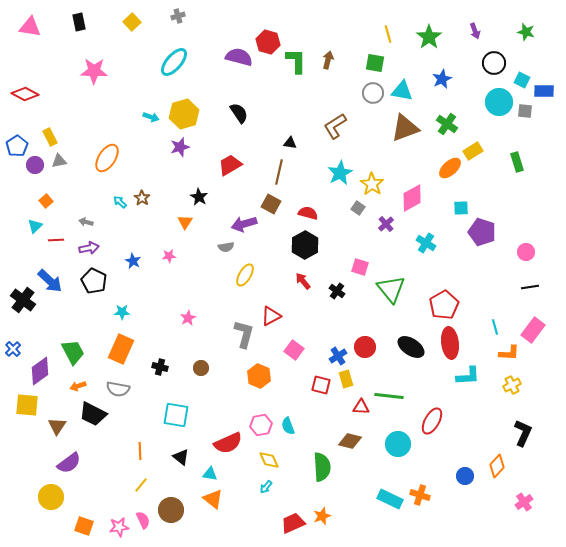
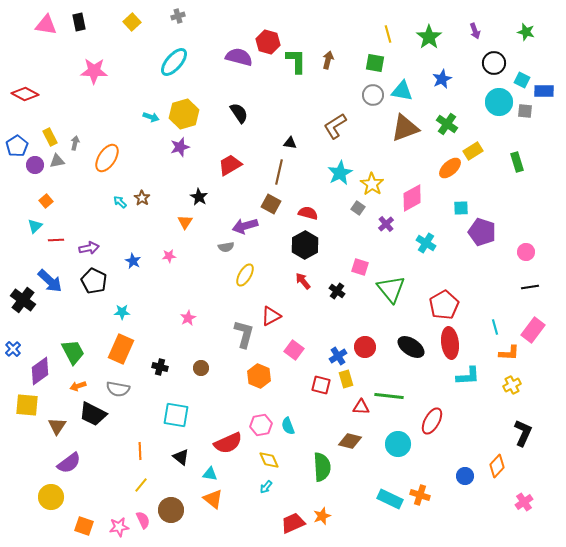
pink triangle at (30, 27): moved 16 px right, 2 px up
gray circle at (373, 93): moved 2 px down
gray triangle at (59, 161): moved 2 px left
gray arrow at (86, 222): moved 11 px left, 79 px up; rotated 88 degrees clockwise
purple arrow at (244, 224): moved 1 px right, 2 px down
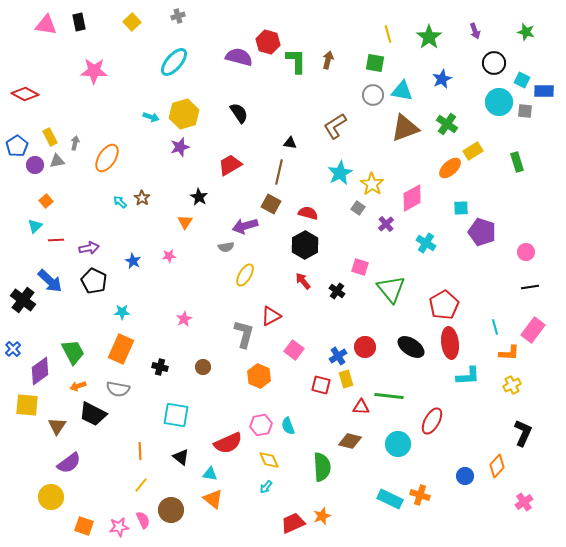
pink star at (188, 318): moved 4 px left, 1 px down
brown circle at (201, 368): moved 2 px right, 1 px up
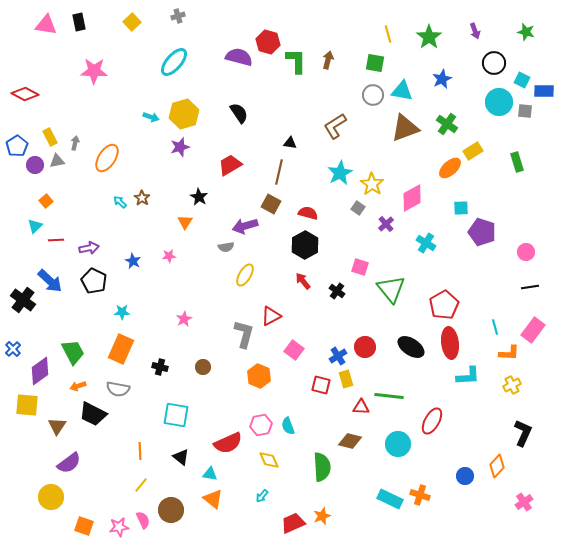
cyan arrow at (266, 487): moved 4 px left, 9 px down
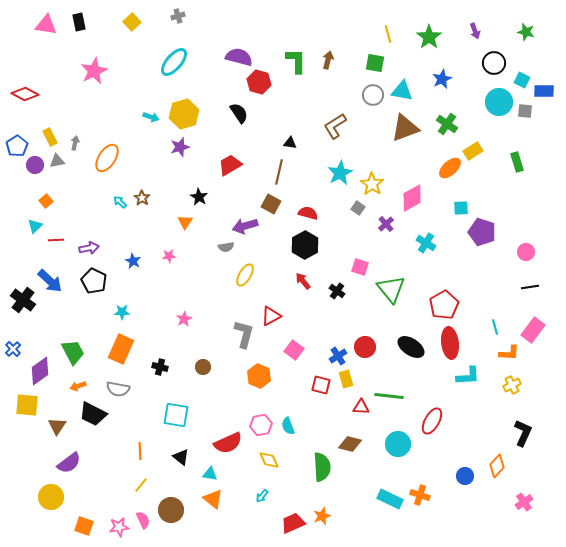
red hexagon at (268, 42): moved 9 px left, 40 px down
pink star at (94, 71): rotated 28 degrees counterclockwise
brown diamond at (350, 441): moved 3 px down
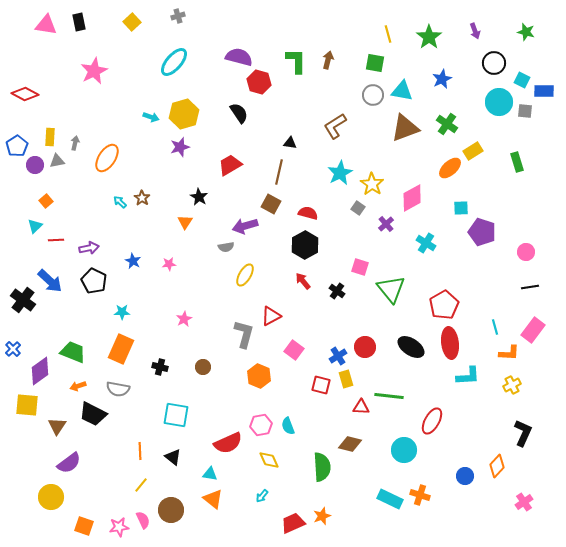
yellow rectangle at (50, 137): rotated 30 degrees clockwise
pink star at (169, 256): moved 8 px down
green trapezoid at (73, 352): rotated 40 degrees counterclockwise
cyan circle at (398, 444): moved 6 px right, 6 px down
black triangle at (181, 457): moved 8 px left
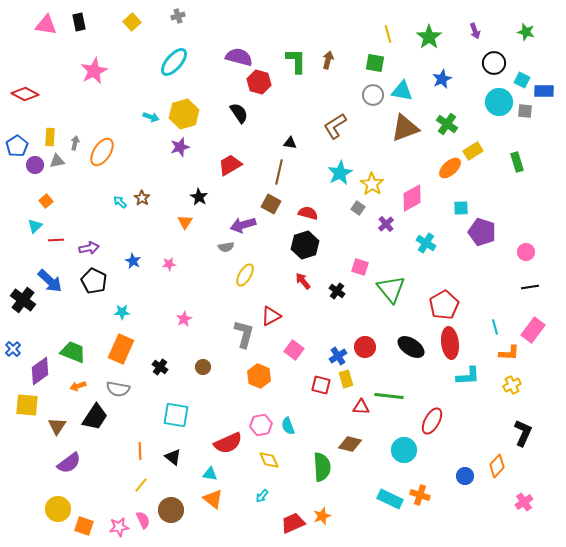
orange ellipse at (107, 158): moved 5 px left, 6 px up
purple arrow at (245, 226): moved 2 px left, 1 px up
black hexagon at (305, 245): rotated 12 degrees clockwise
black cross at (160, 367): rotated 21 degrees clockwise
black trapezoid at (93, 414): moved 2 px right, 3 px down; rotated 84 degrees counterclockwise
yellow circle at (51, 497): moved 7 px right, 12 px down
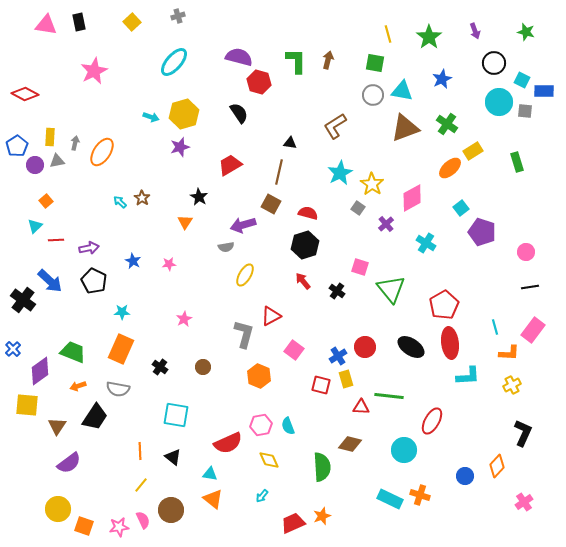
cyan square at (461, 208): rotated 35 degrees counterclockwise
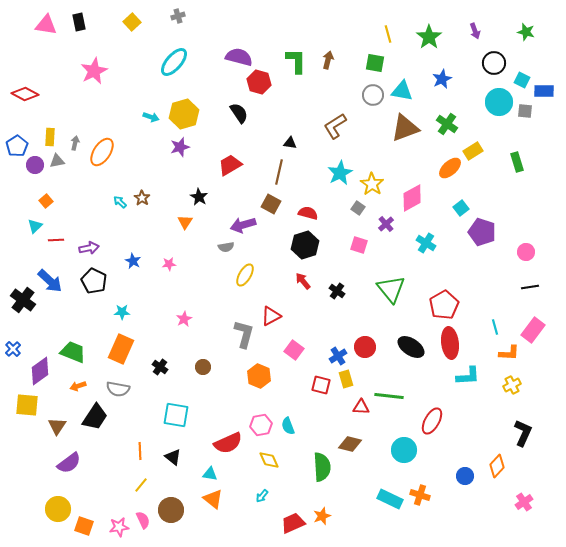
pink square at (360, 267): moved 1 px left, 22 px up
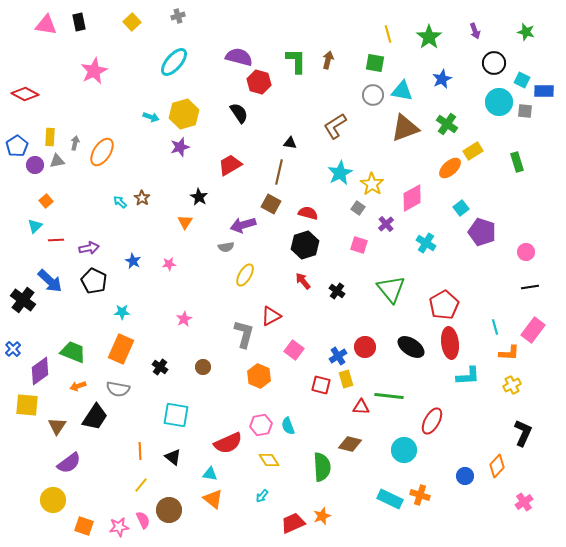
yellow diamond at (269, 460): rotated 10 degrees counterclockwise
yellow circle at (58, 509): moved 5 px left, 9 px up
brown circle at (171, 510): moved 2 px left
